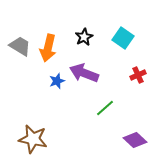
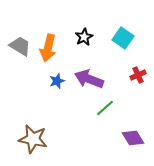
purple arrow: moved 5 px right, 6 px down
purple diamond: moved 2 px left, 2 px up; rotated 15 degrees clockwise
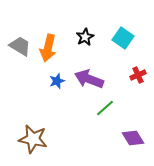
black star: moved 1 px right
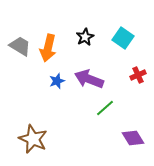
brown star: rotated 12 degrees clockwise
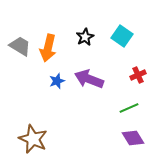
cyan square: moved 1 px left, 2 px up
green line: moved 24 px right; rotated 18 degrees clockwise
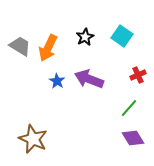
orange arrow: rotated 12 degrees clockwise
blue star: rotated 21 degrees counterclockwise
green line: rotated 24 degrees counterclockwise
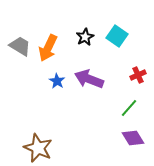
cyan square: moved 5 px left
brown star: moved 5 px right, 9 px down
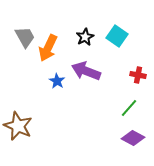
gray trapezoid: moved 5 px right, 9 px up; rotated 30 degrees clockwise
red cross: rotated 35 degrees clockwise
purple arrow: moved 3 px left, 8 px up
purple diamond: rotated 30 degrees counterclockwise
brown star: moved 20 px left, 22 px up
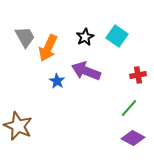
red cross: rotated 21 degrees counterclockwise
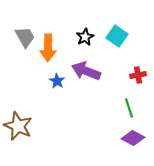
orange arrow: rotated 24 degrees counterclockwise
green line: rotated 60 degrees counterclockwise
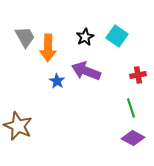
green line: moved 2 px right
